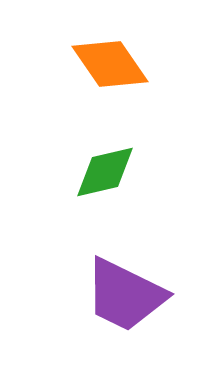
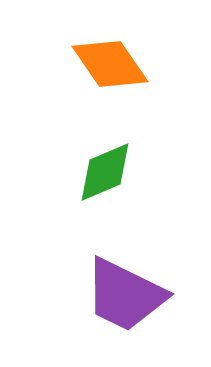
green diamond: rotated 10 degrees counterclockwise
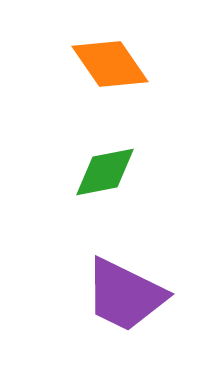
green diamond: rotated 12 degrees clockwise
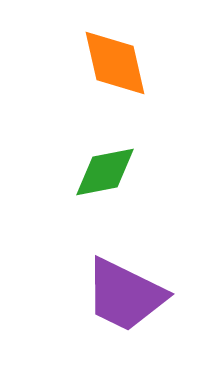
orange diamond: moved 5 px right, 1 px up; rotated 22 degrees clockwise
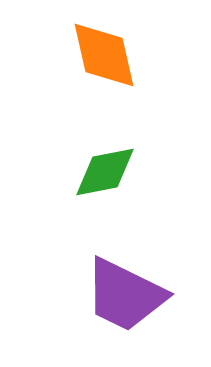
orange diamond: moved 11 px left, 8 px up
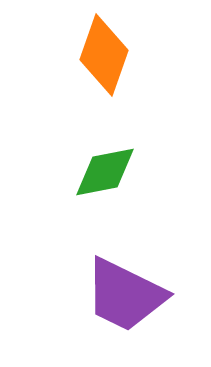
orange diamond: rotated 32 degrees clockwise
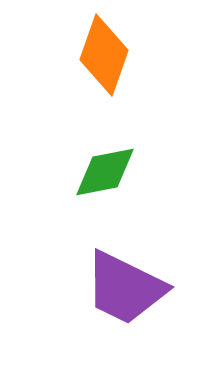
purple trapezoid: moved 7 px up
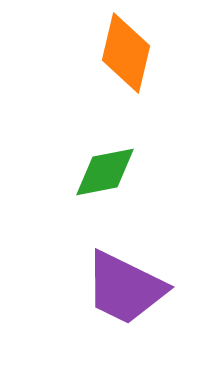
orange diamond: moved 22 px right, 2 px up; rotated 6 degrees counterclockwise
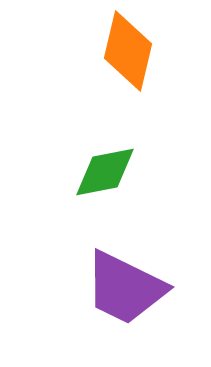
orange diamond: moved 2 px right, 2 px up
